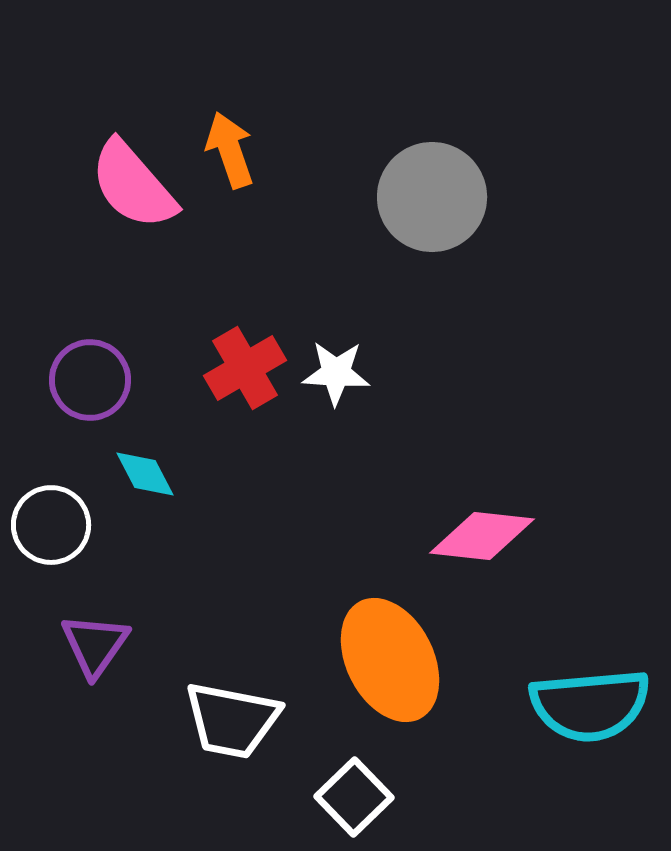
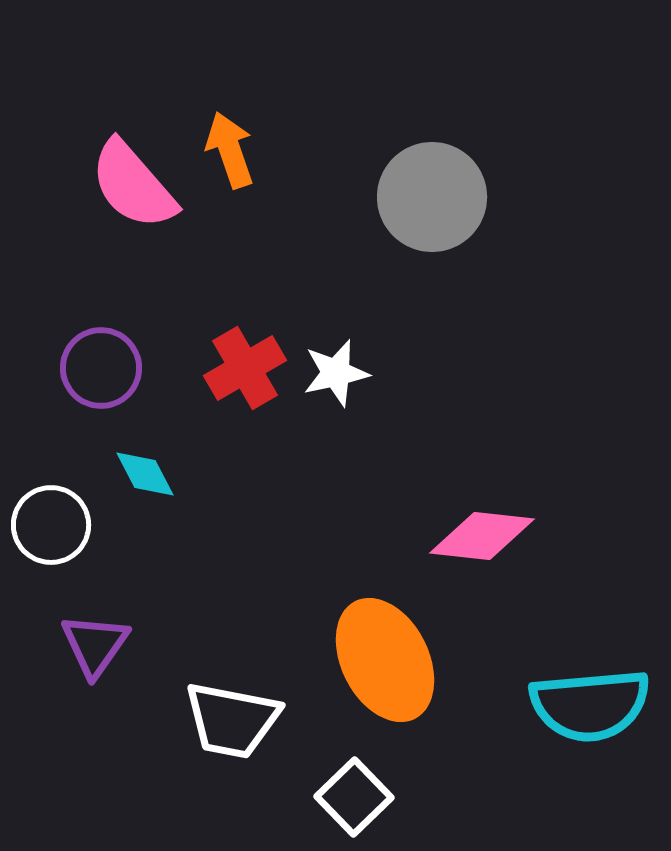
white star: rotated 16 degrees counterclockwise
purple circle: moved 11 px right, 12 px up
orange ellipse: moved 5 px left
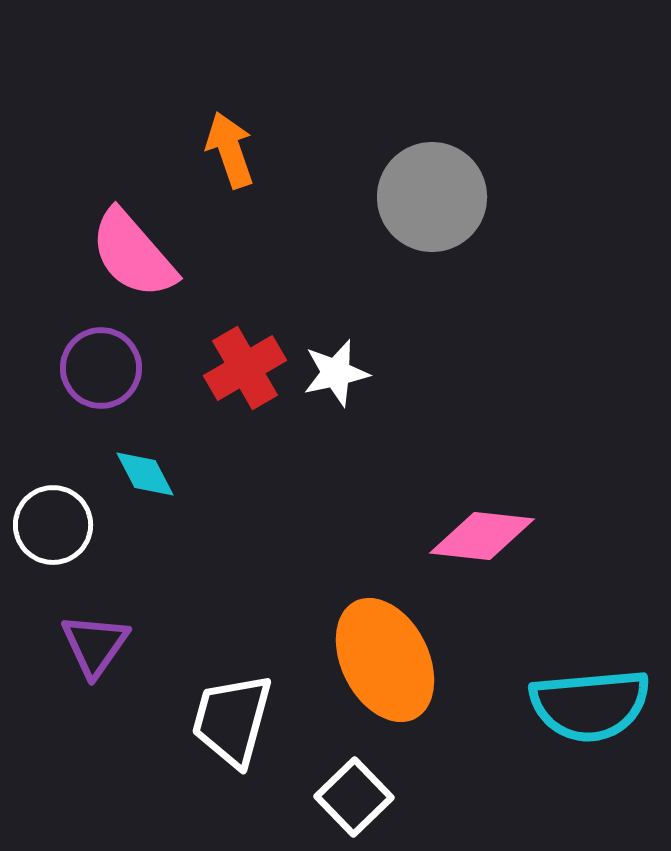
pink semicircle: moved 69 px down
white circle: moved 2 px right
white trapezoid: rotated 94 degrees clockwise
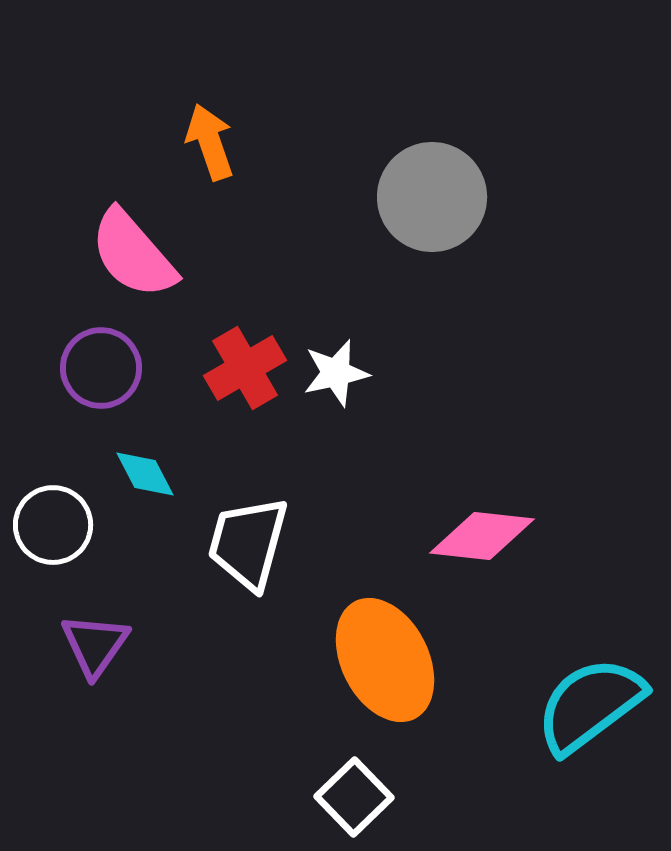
orange arrow: moved 20 px left, 8 px up
cyan semicircle: rotated 148 degrees clockwise
white trapezoid: moved 16 px right, 177 px up
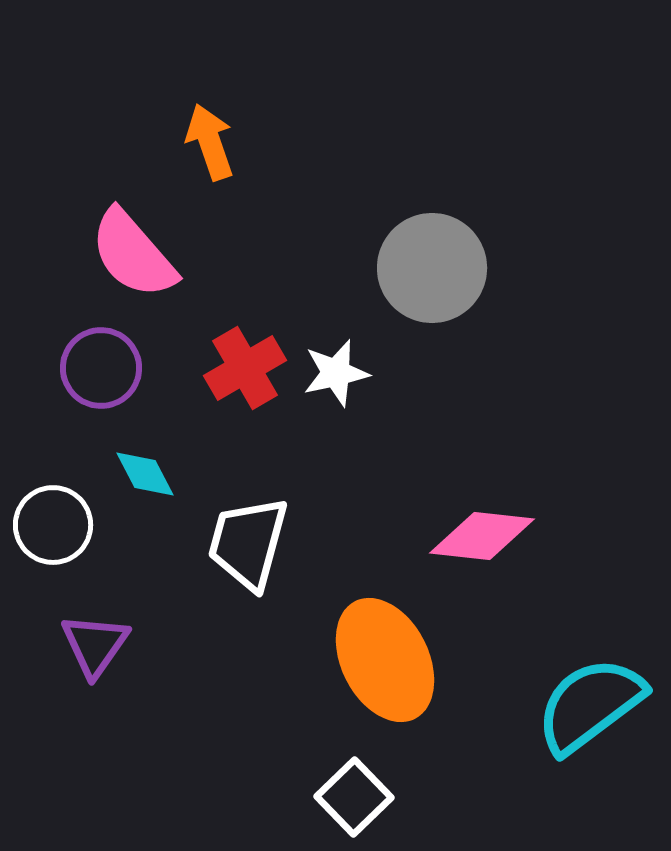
gray circle: moved 71 px down
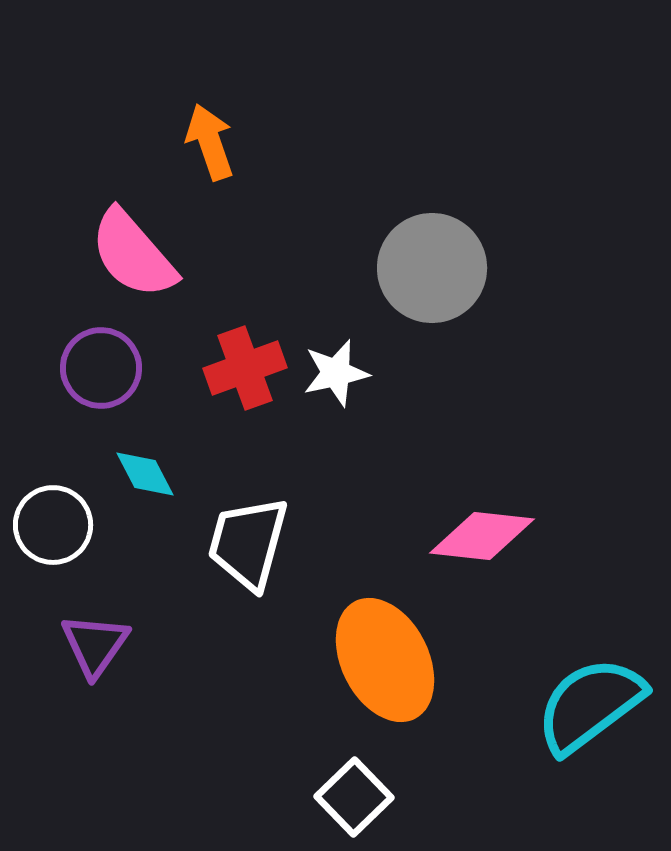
red cross: rotated 10 degrees clockwise
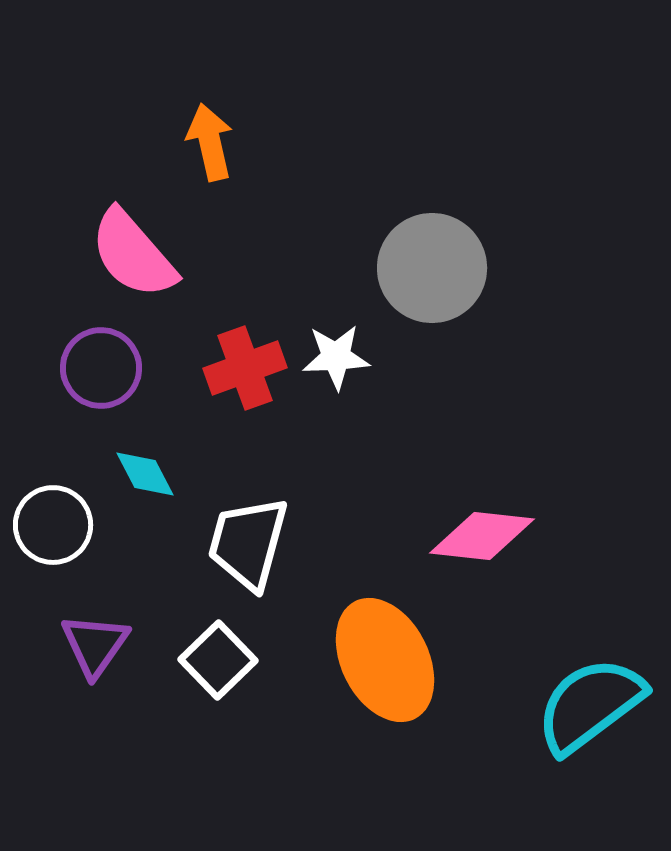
orange arrow: rotated 6 degrees clockwise
white star: moved 16 px up; rotated 10 degrees clockwise
white square: moved 136 px left, 137 px up
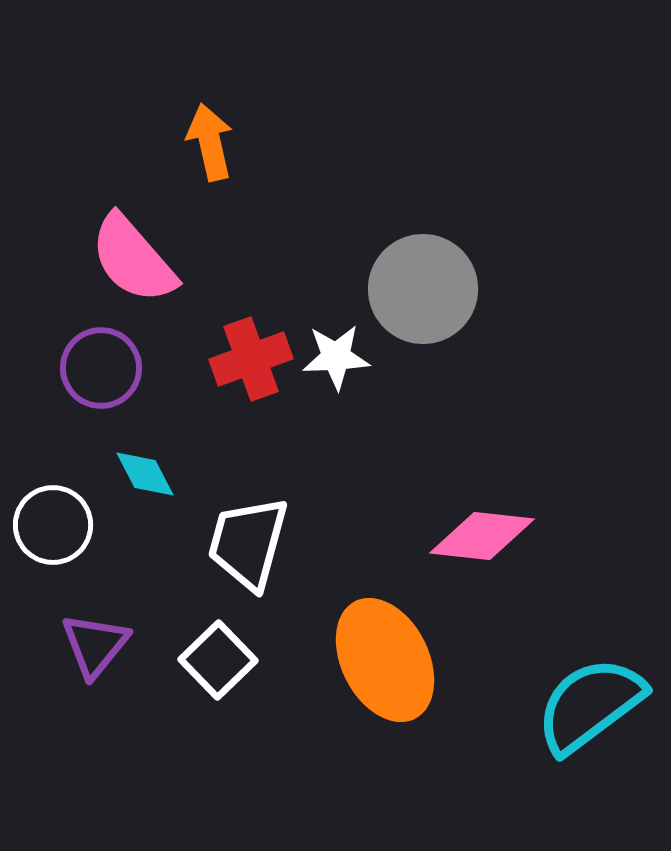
pink semicircle: moved 5 px down
gray circle: moved 9 px left, 21 px down
red cross: moved 6 px right, 9 px up
purple triangle: rotated 4 degrees clockwise
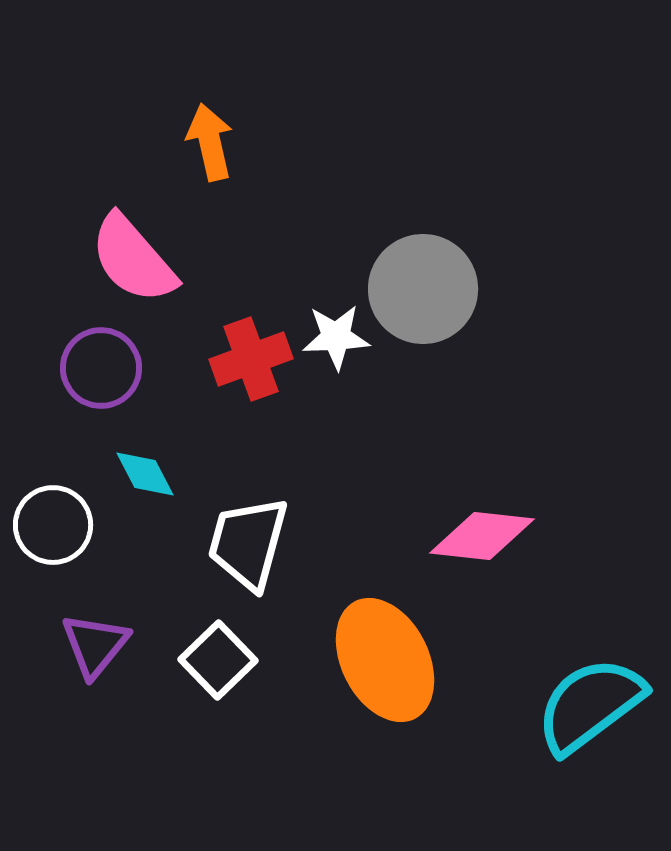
white star: moved 20 px up
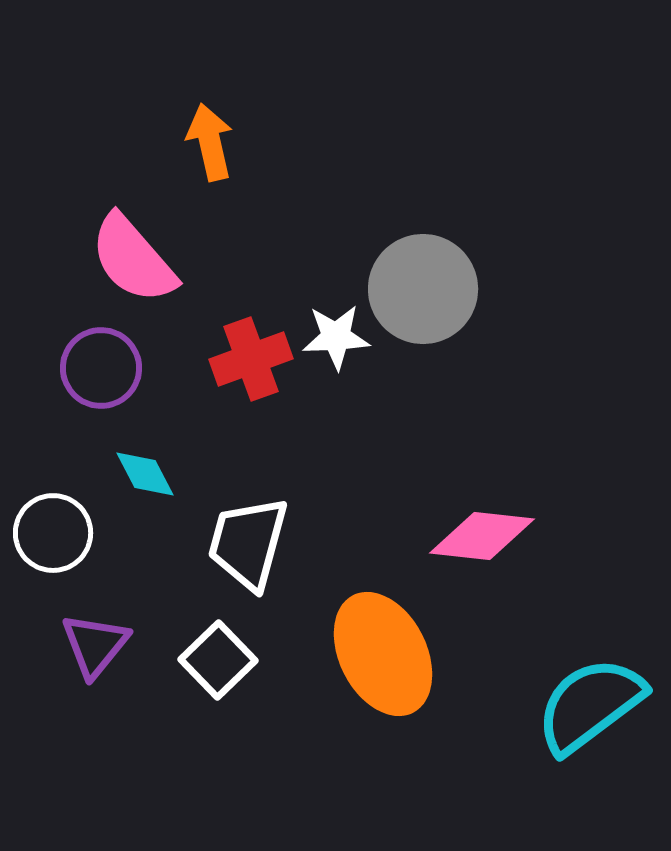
white circle: moved 8 px down
orange ellipse: moved 2 px left, 6 px up
